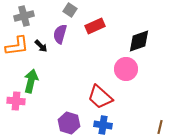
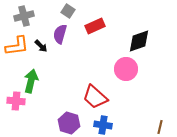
gray square: moved 2 px left, 1 px down
red trapezoid: moved 5 px left
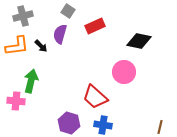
gray cross: moved 1 px left
black diamond: rotated 30 degrees clockwise
pink circle: moved 2 px left, 3 px down
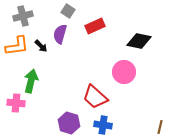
pink cross: moved 2 px down
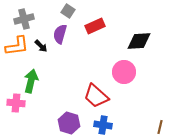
gray cross: moved 1 px right, 3 px down
black diamond: rotated 15 degrees counterclockwise
red trapezoid: moved 1 px right, 1 px up
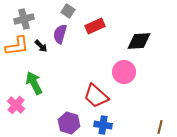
green arrow: moved 3 px right, 2 px down; rotated 40 degrees counterclockwise
pink cross: moved 2 px down; rotated 36 degrees clockwise
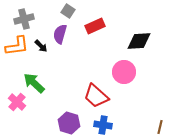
green arrow: rotated 20 degrees counterclockwise
pink cross: moved 1 px right, 3 px up
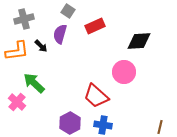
orange L-shape: moved 5 px down
purple hexagon: moved 1 px right; rotated 15 degrees clockwise
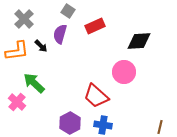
gray cross: rotated 30 degrees counterclockwise
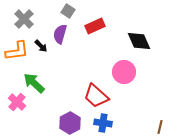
black diamond: rotated 70 degrees clockwise
blue cross: moved 2 px up
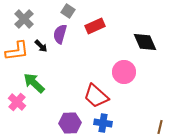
black diamond: moved 6 px right, 1 px down
purple hexagon: rotated 25 degrees clockwise
